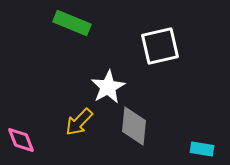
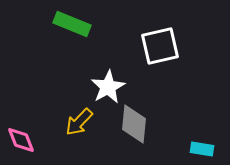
green rectangle: moved 1 px down
gray diamond: moved 2 px up
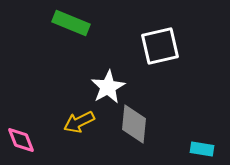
green rectangle: moved 1 px left, 1 px up
yellow arrow: rotated 20 degrees clockwise
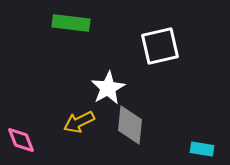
green rectangle: rotated 15 degrees counterclockwise
white star: moved 1 px down
gray diamond: moved 4 px left, 1 px down
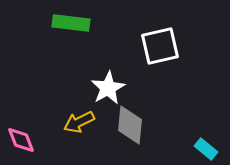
cyan rectangle: moved 4 px right; rotated 30 degrees clockwise
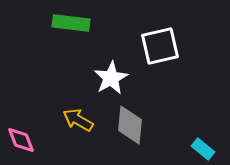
white star: moved 3 px right, 10 px up
yellow arrow: moved 1 px left, 2 px up; rotated 56 degrees clockwise
cyan rectangle: moved 3 px left
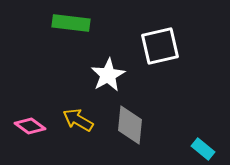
white star: moved 3 px left, 3 px up
pink diamond: moved 9 px right, 14 px up; rotated 32 degrees counterclockwise
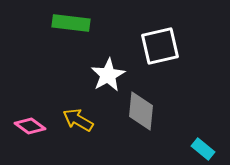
gray diamond: moved 11 px right, 14 px up
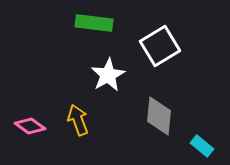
green rectangle: moved 23 px right
white square: rotated 18 degrees counterclockwise
gray diamond: moved 18 px right, 5 px down
yellow arrow: rotated 40 degrees clockwise
cyan rectangle: moved 1 px left, 3 px up
